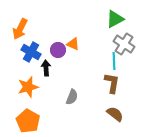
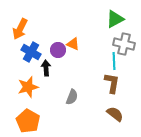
gray cross: rotated 20 degrees counterclockwise
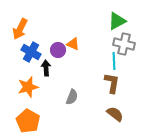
green triangle: moved 2 px right, 2 px down
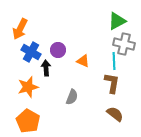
orange triangle: moved 10 px right, 17 px down
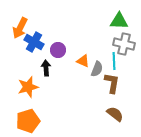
green triangle: moved 2 px right; rotated 30 degrees clockwise
orange arrow: moved 1 px up
blue cross: moved 3 px right, 10 px up
gray semicircle: moved 25 px right, 28 px up
orange pentagon: rotated 25 degrees clockwise
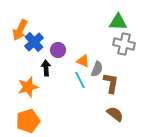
green triangle: moved 1 px left, 1 px down
orange arrow: moved 2 px down
blue cross: rotated 18 degrees clockwise
cyan line: moved 34 px left, 19 px down; rotated 24 degrees counterclockwise
brown L-shape: moved 1 px left
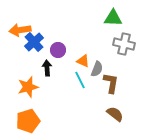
green triangle: moved 5 px left, 4 px up
orange arrow: rotated 55 degrees clockwise
black arrow: moved 1 px right
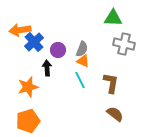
gray semicircle: moved 15 px left, 20 px up
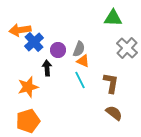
gray cross: moved 3 px right, 4 px down; rotated 30 degrees clockwise
gray semicircle: moved 3 px left
brown semicircle: moved 1 px left, 1 px up
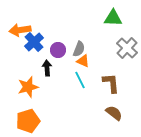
brown L-shape: rotated 15 degrees counterclockwise
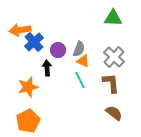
gray cross: moved 13 px left, 9 px down
orange pentagon: rotated 10 degrees counterclockwise
